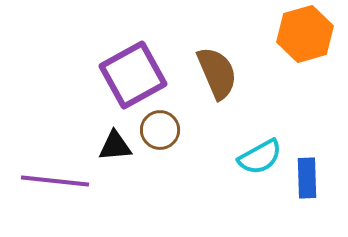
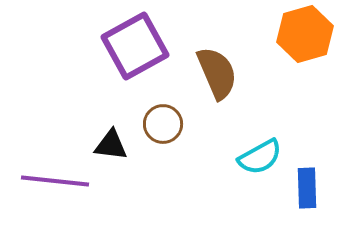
purple square: moved 2 px right, 29 px up
brown circle: moved 3 px right, 6 px up
black triangle: moved 4 px left, 1 px up; rotated 12 degrees clockwise
blue rectangle: moved 10 px down
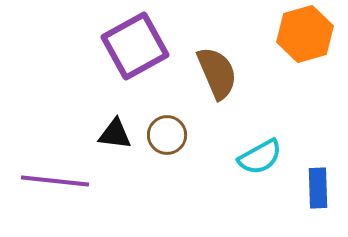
brown circle: moved 4 px right, 11 px down
black triangle: moved 4 px right, 11 px up
blue rectangle: moved 11 px right
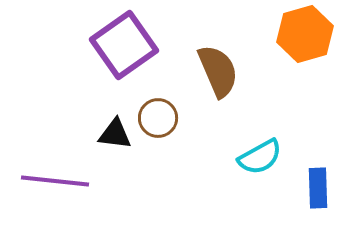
purple square: moved 11 px left, 1 px up; rotated 6 degrees counterclockwise
brown semicircle: moved 1 px right, 2 px up
brown circle: moved 9 px left, 17 px up
